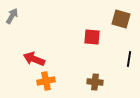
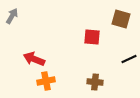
black line: rotated 56 degrees clockwise
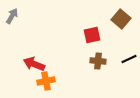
brown square: rotated 24 degrees clockwise
red square: moved 2 px up; rotated 18 degrees counterclockwise
red arrow: moved 5 px down
brown cross: moved 3 px right, 21 px up
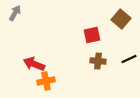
gray arrow: moved 3 px right, 3 px up
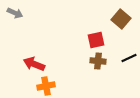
gray arrow: rotated 84 degrees clockwise
red square: moved 4 px right, 5 px down
black line: moved 1 px up
orange cross: moved 5 px down
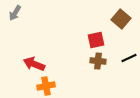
gray arrow: rotated 98 degrees clockwise
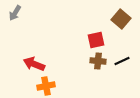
black line: moved 7 px left, 3 px down
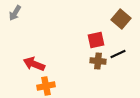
black line: moved 4 px left, 7 px up
